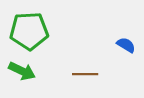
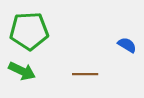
blue semicircle: moved 1 px right
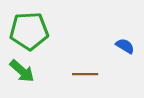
blue semicircle: moved 2 px left, 1 px down
green arrow: rotated 16 degrees clockwise
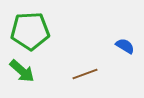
green pentagon: moved 1 px right
brown line: rotated 20 degrees counterclockwise
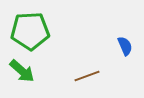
blue semicircle: rotated 36 degrees clockwise
brown line: moved 2 px right, 2 px down
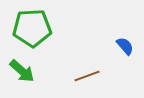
green pentagon: moved 2 px right, 3 px up
blue semicircle: rotated 18 degrees counterclockwise
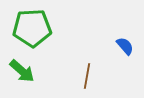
brown line: rotated 60 degrees counterclockwise
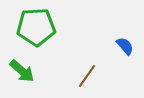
green pentagon: moved 4 px right, 1 px up
brown line: rotated 25 degrees clockwise
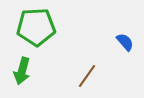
blue semicircle: moved 4 px up
green arrow: rotated 64 degrees clockwise
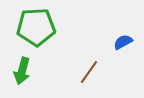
blue semicircle: moved 2 px left; rotated 78 degrees counterclockwise
brown line: moved 2 px right, 4 px up
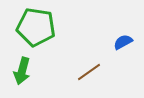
green pentagon: rotated 12 degrees clockwise
brown line: rotated 20 degrees clockwise
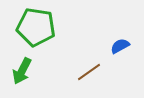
blue semicircle: moved 3 px left, 4 px down
green arrow: rotated 12 degrees clockwise
